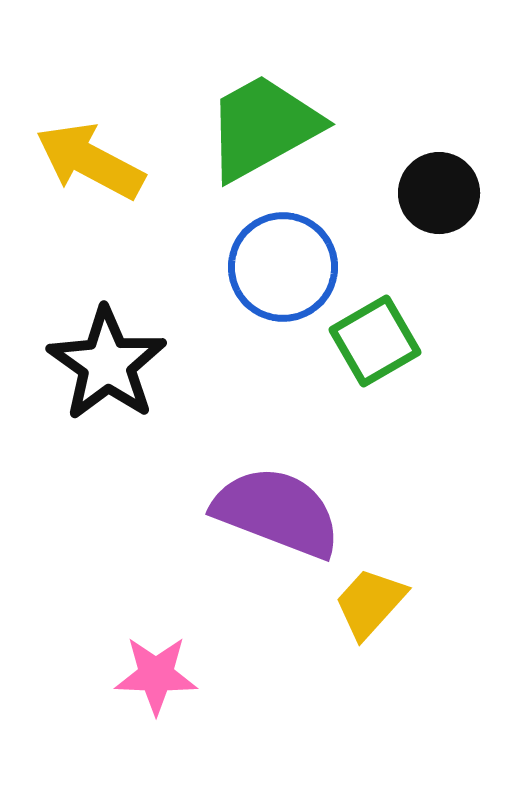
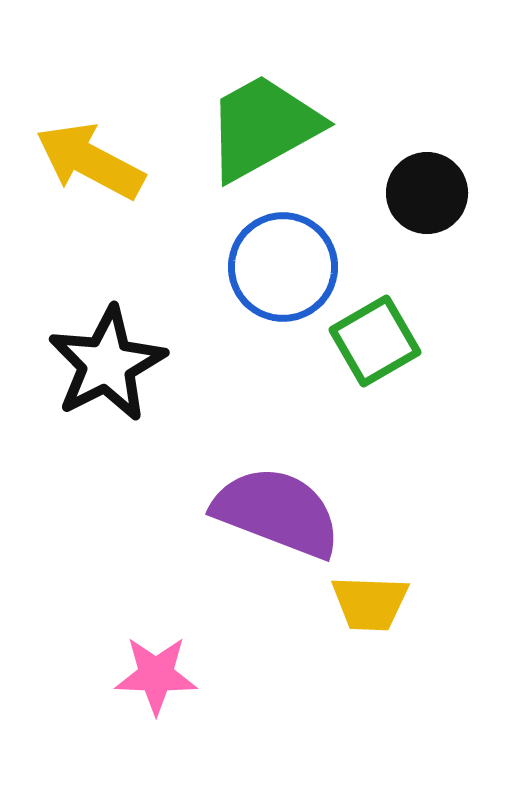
black circle: moved 12 px left
black star: rotated 10 degrees clockwise
yellow trapezoid: rotated 130 degrees counterclockwise
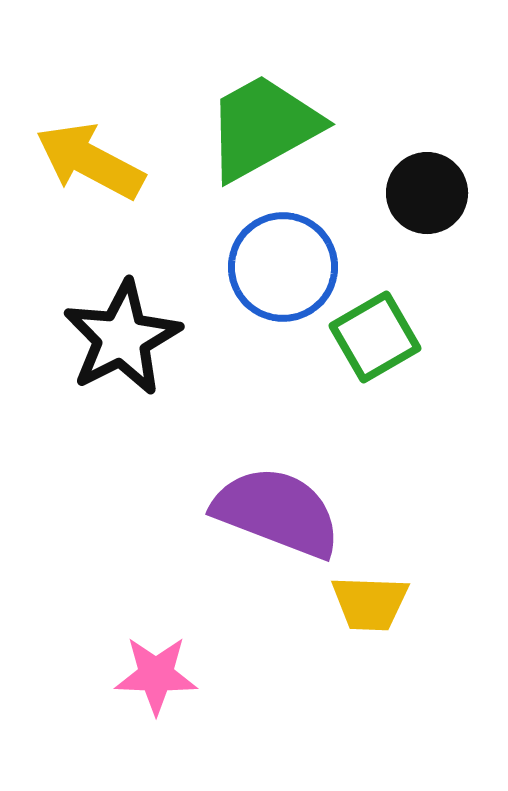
green square: moved 4 px up
black star: moved 15 px right, 26 px up
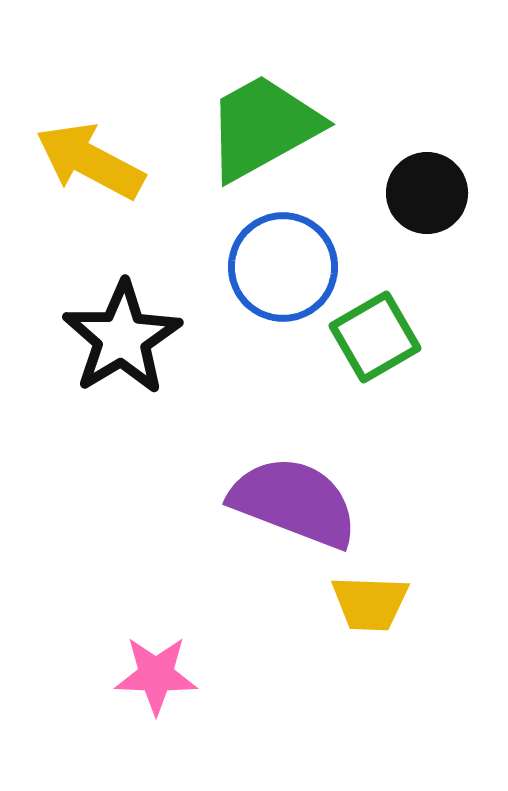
black star: rotated 4 degrees counterclockwise
purple semicircle: moved 17 px right, 10 px up
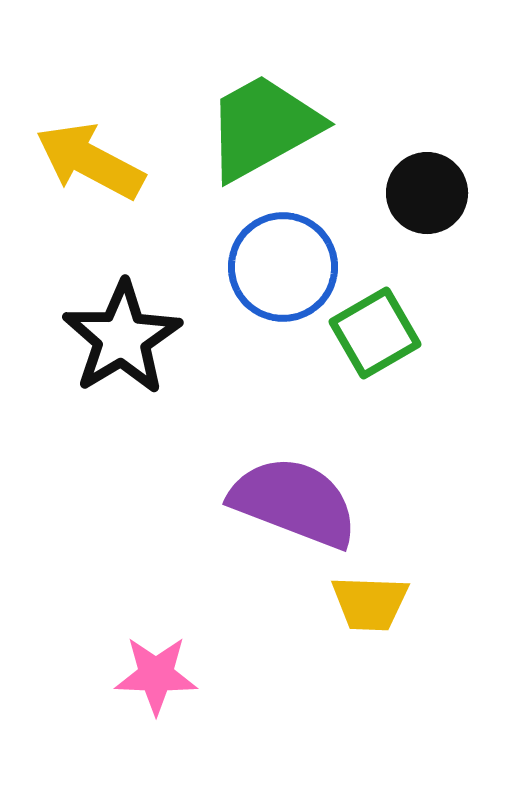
green square: moved 4 px up
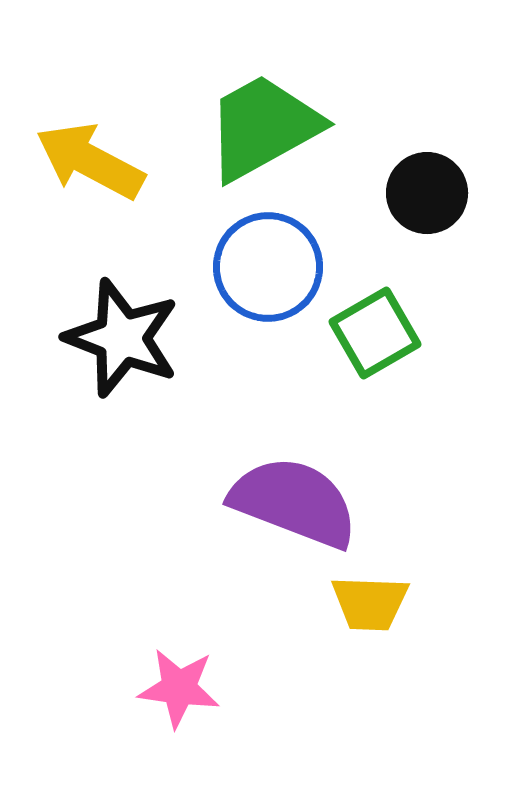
blue circle: moved 15 px left
black star: rotated 20 degrees counterclockwise
pink star: moved 23 px right, 13 px down; rotated 6 degrees clockwise
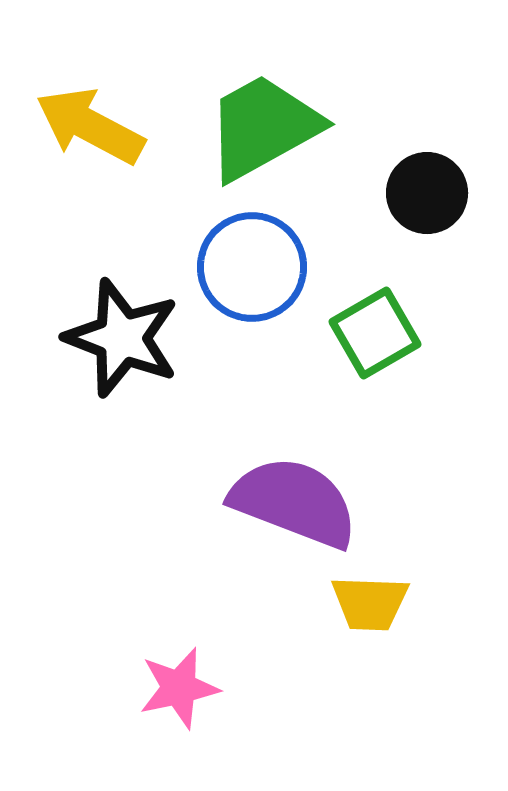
yellow arrow: moved 35 px up
blue circle: moved 16 px left
pink star: rotated 20 degrees counterclockwise
